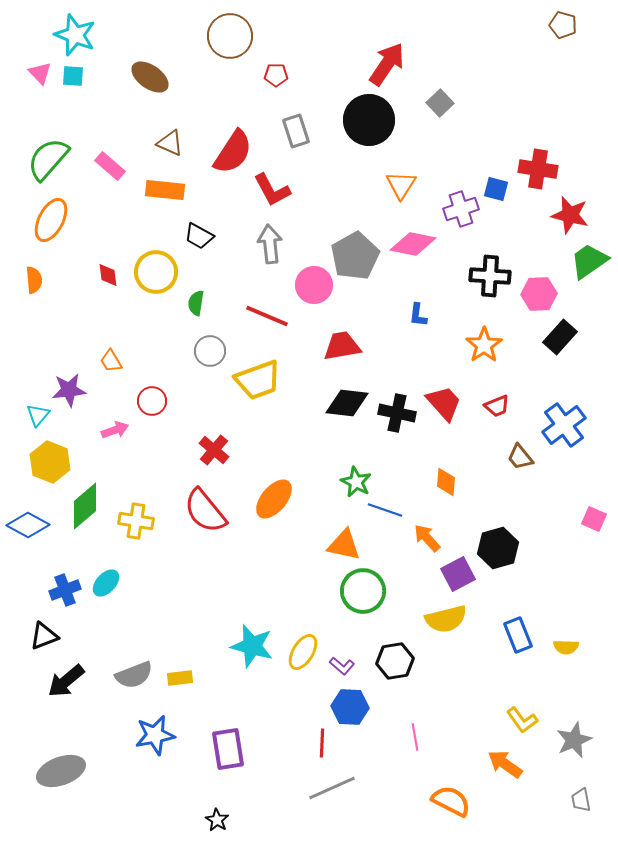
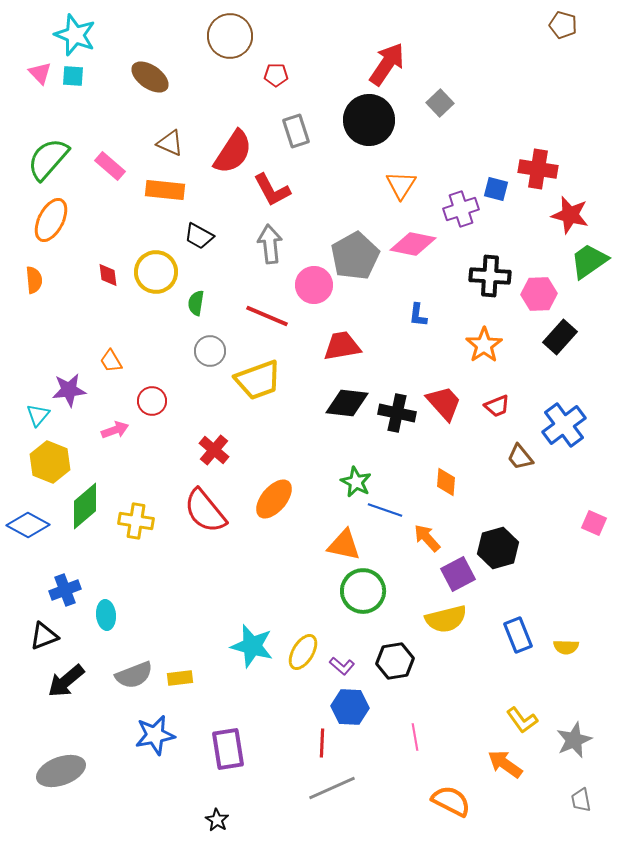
pink square at (594, 519): moved 4 px down
cyan ellipse at (106, 583): moved 32 px down; rotated 48 degrees counterclockwise
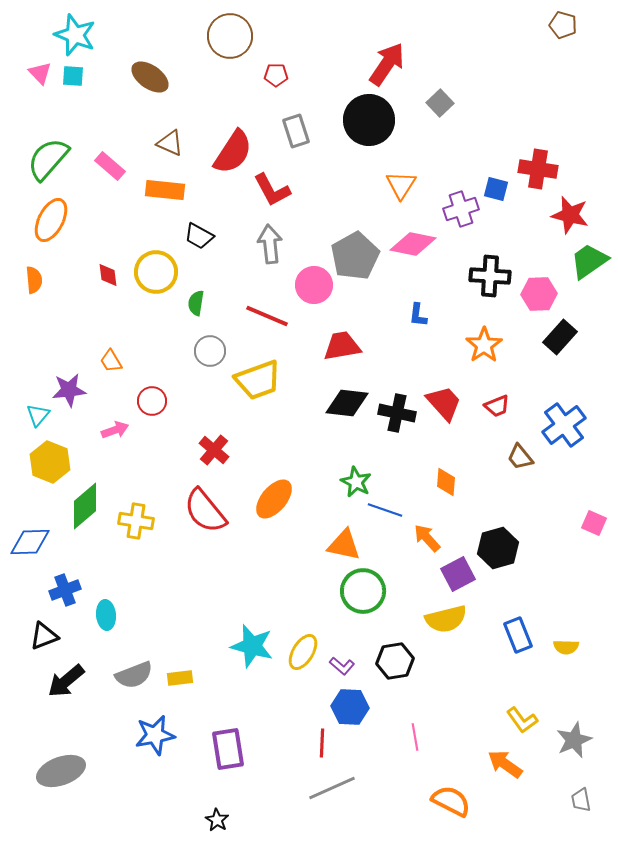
blue diamond at (28, 525): moved 2 px right, 17 px down; rotated 30 degrees counterclockwise
